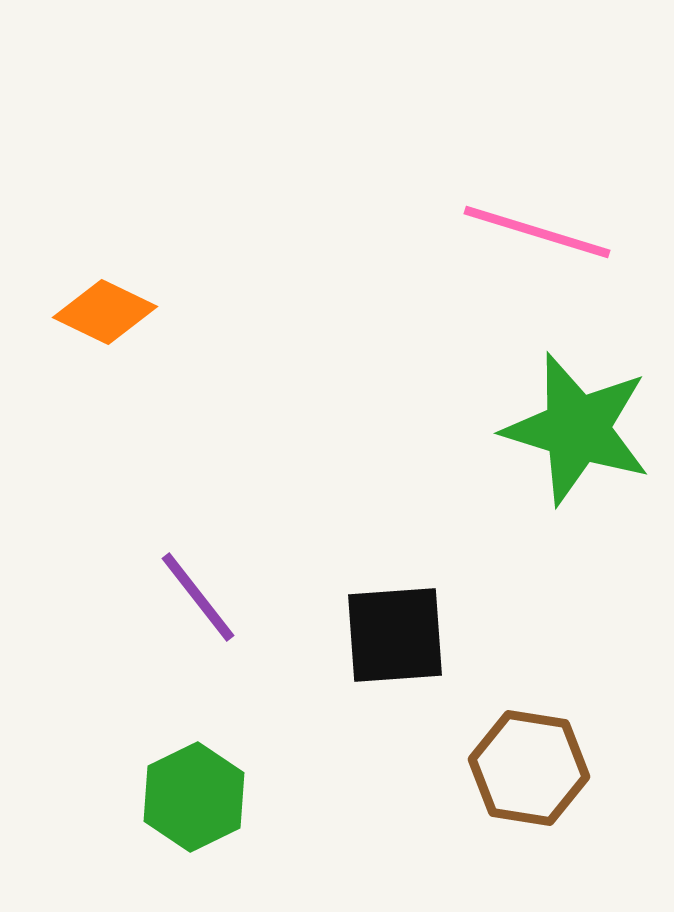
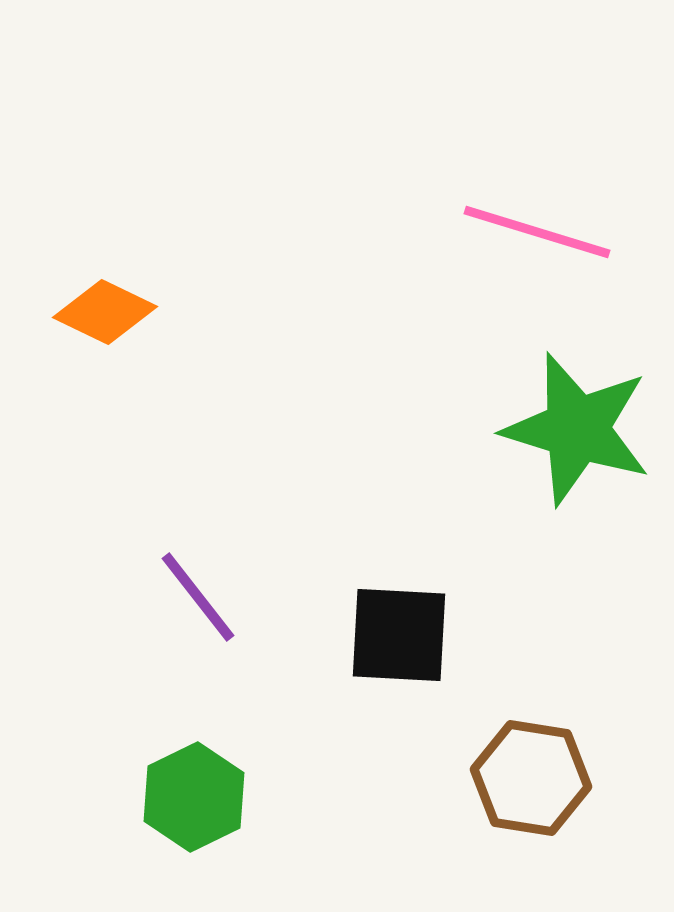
black square: moved 4 px right; rotated 7 degrees clockwise
brown hexagon: moved 2 px right, 10 px down
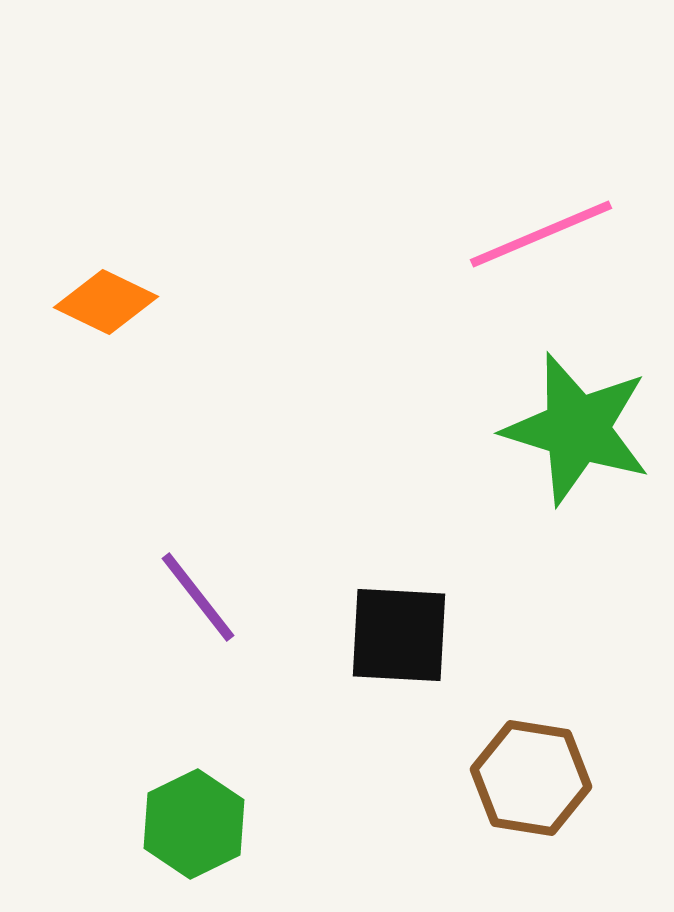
pink line: moved 4 px right, 2 px down; rotated 40 degrees counterclockwise
orange diamond: moved 1 px right, 10 px up
green hexagon: moved 27 px down
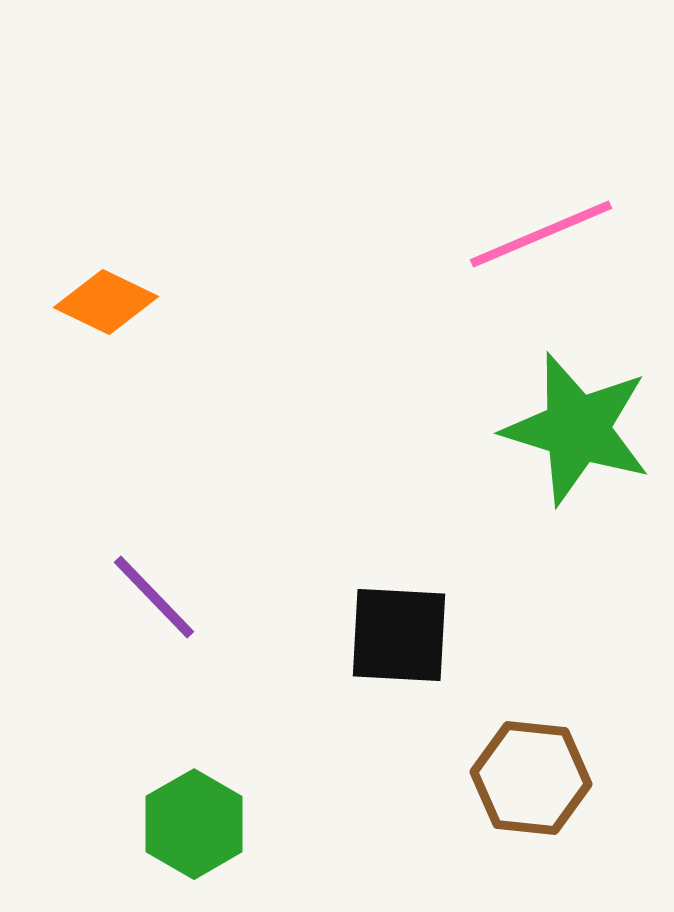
purple line: moved 44 px left; rotated 6 degrees counterclockwise
brown hexagon: rotated 3 degrees counterclockwise
green hexagon: rotated 4 degrees counterclockwise
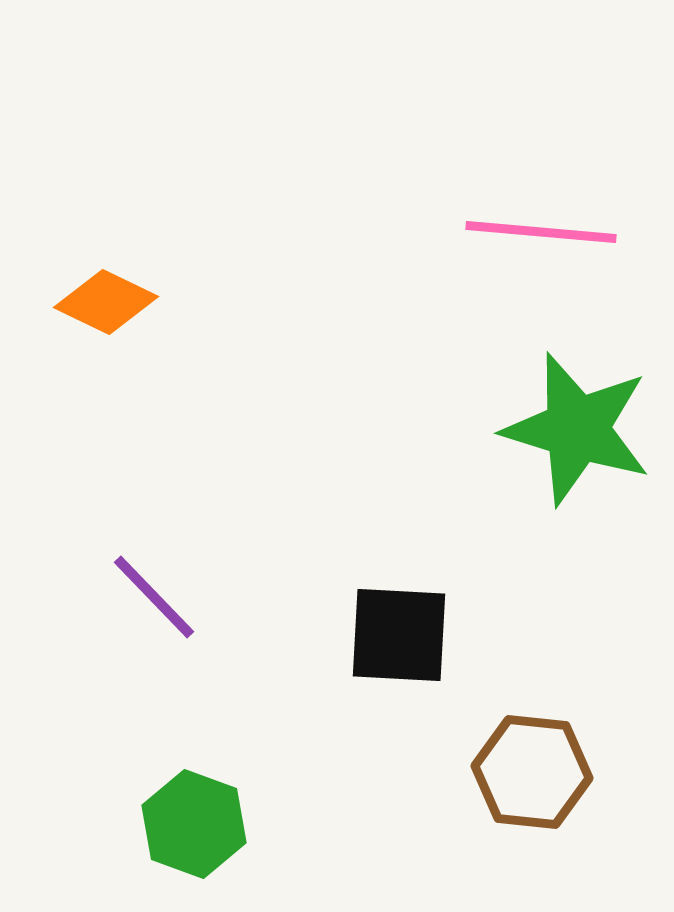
pink line: moved 2 px up; rotated 28 degrees clockwise
brown hexagon: moved 1 px right, 6 px up
green hexagon: rotated 10 degrees counterclockwise
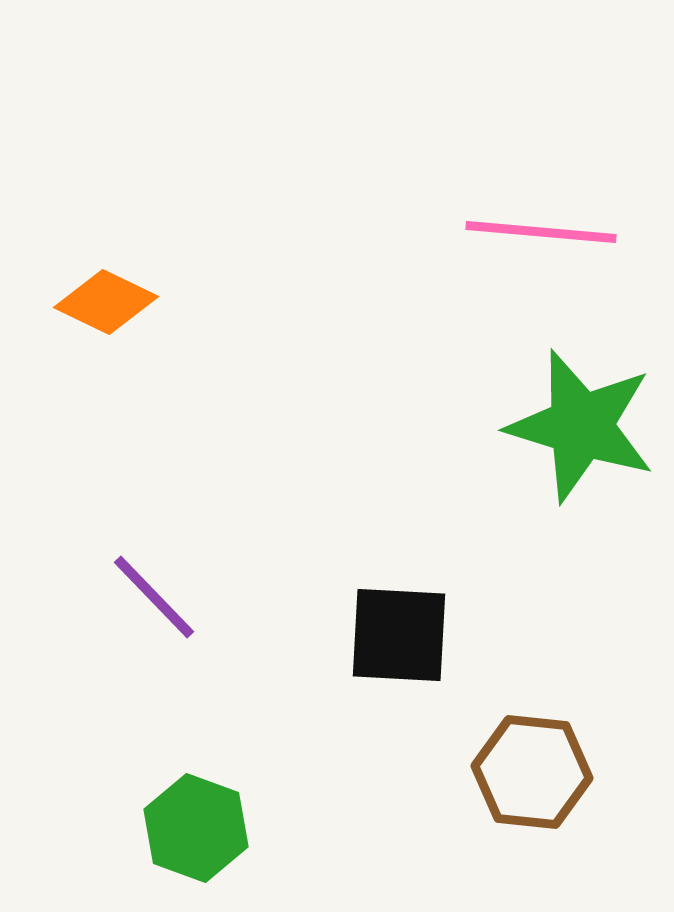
green star: moved 4 px right, 3 px up
green hexagon: moved 2 px right, 4 px down
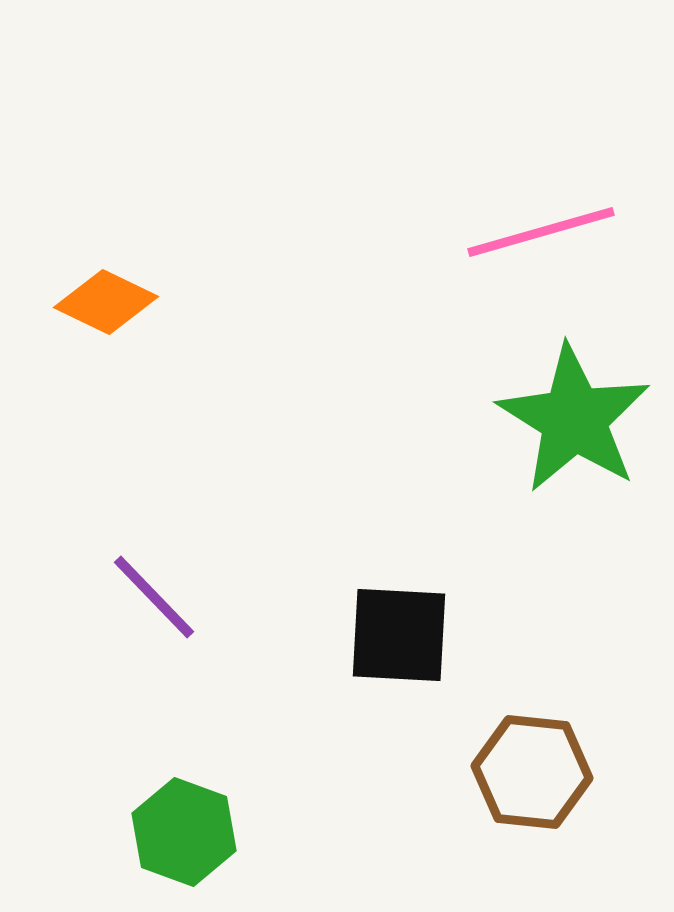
pink line: rotated 21 degrees counterclockwise
green star: moved 7 px left, 7 px up; rotated 15 degrees clockwise
green hexagon: moved 12 px left, 4 px down
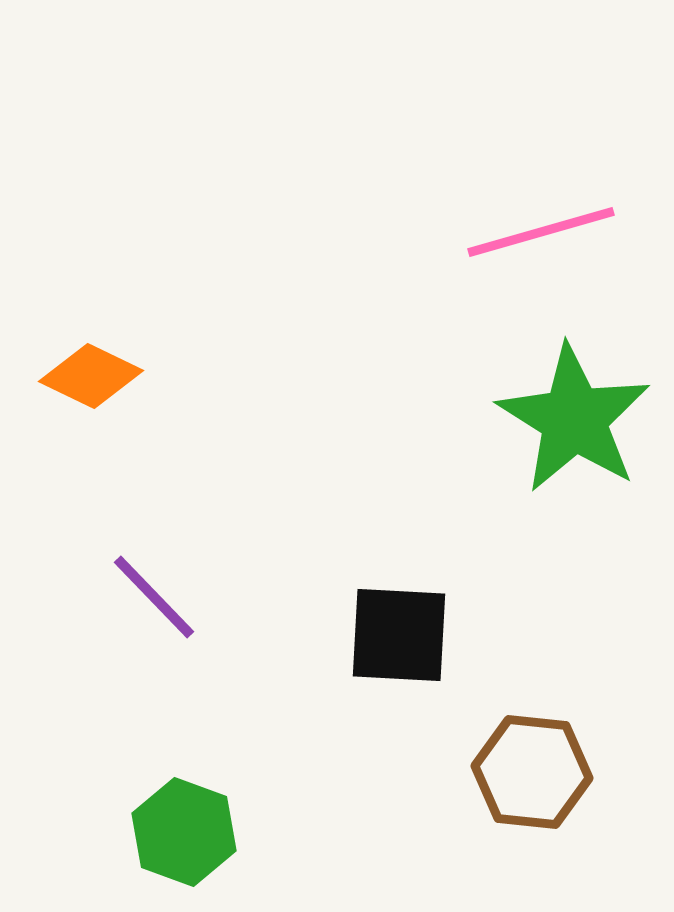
orange diamond: moved 15 px left, 74 px down
